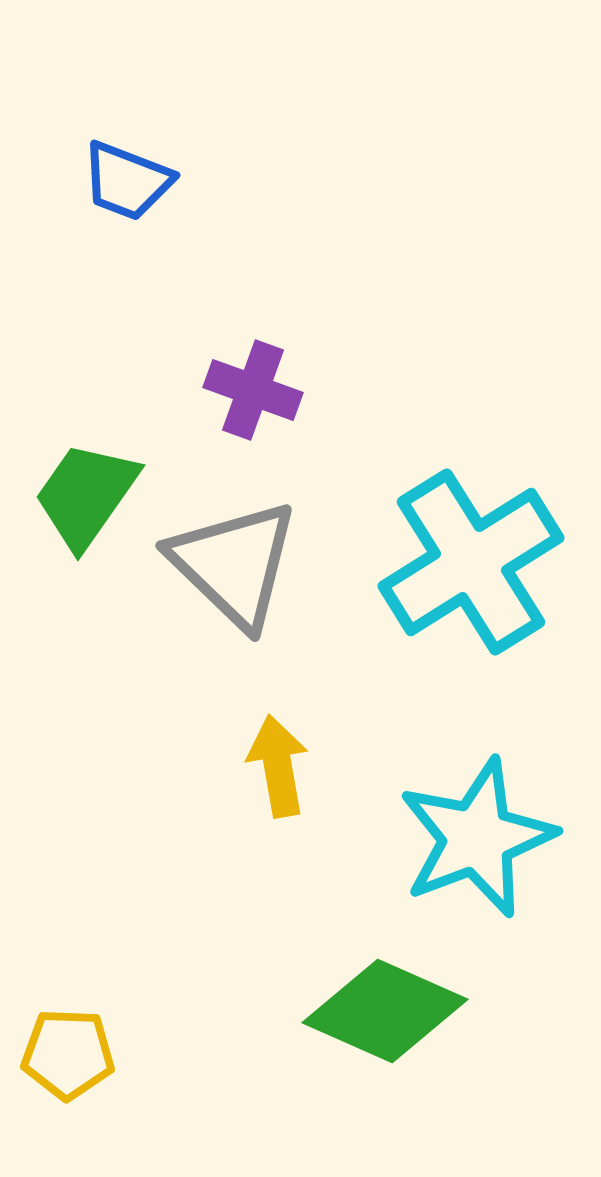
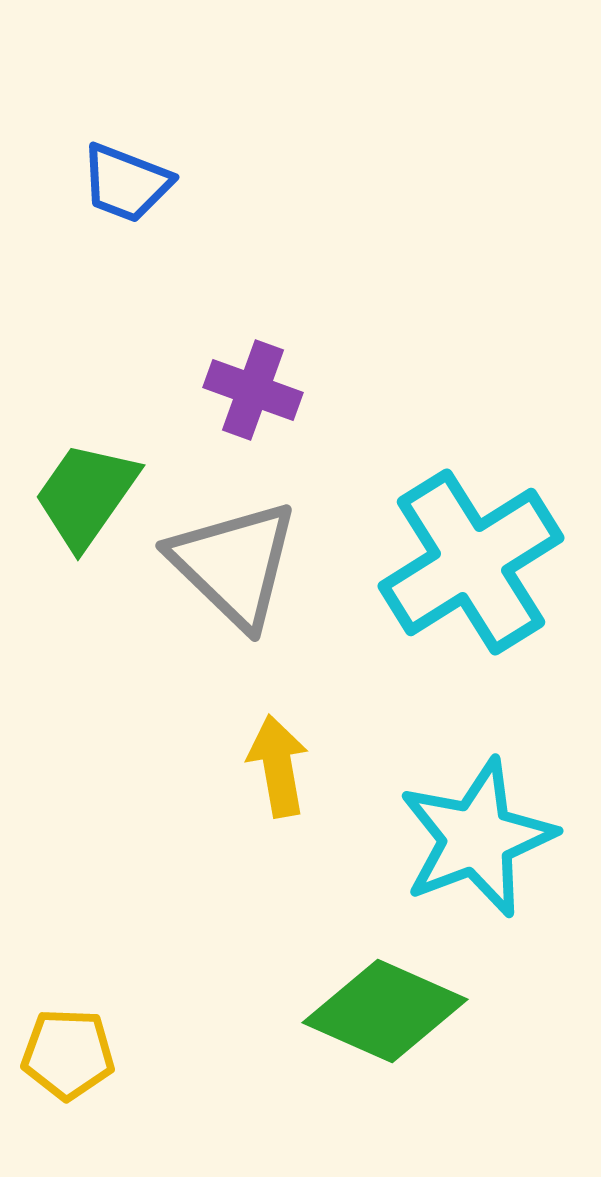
blue trapezoid: moved 1 px left, 2 px down
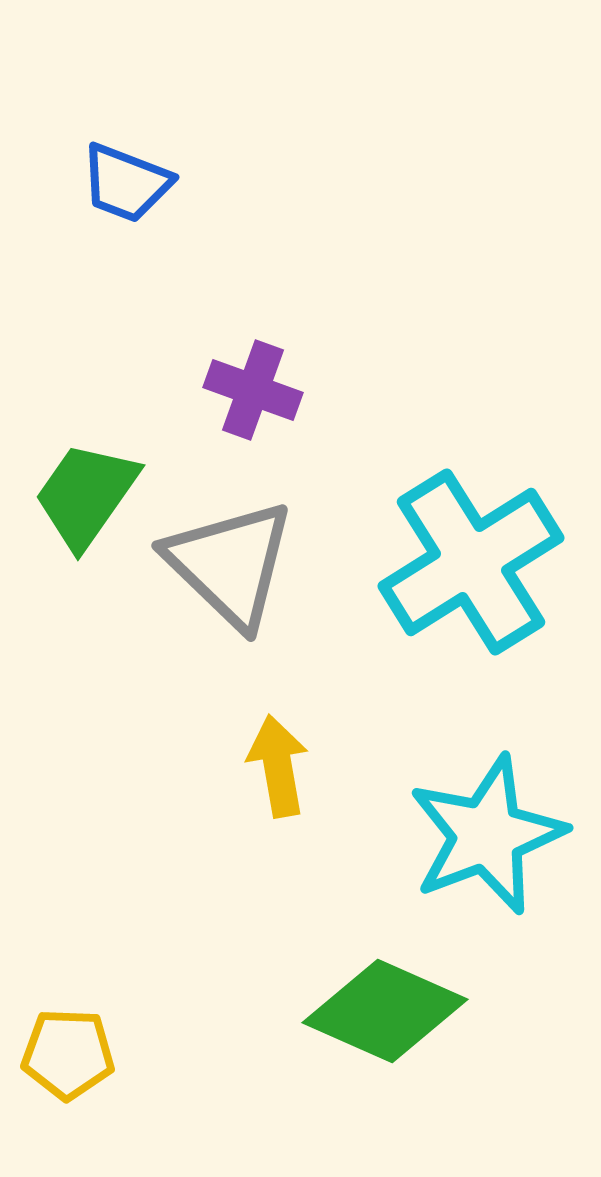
gray triangle: moved 4 px left
cyan star: moved 10 px right, 3 px up
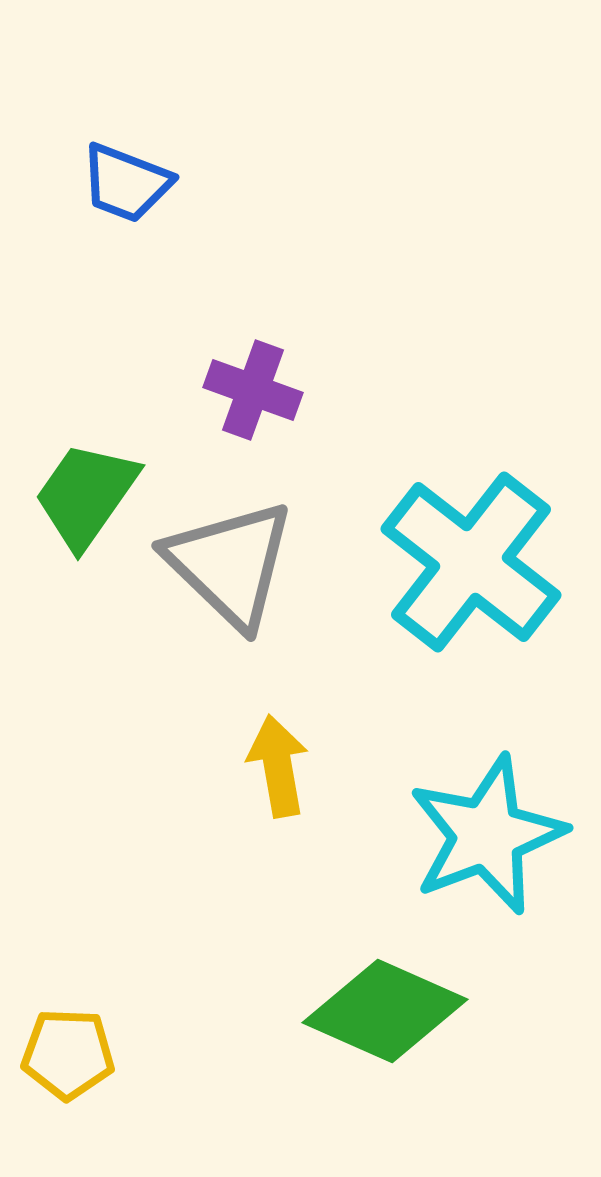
cyan cross: rotated 20 degrees counterclockwise
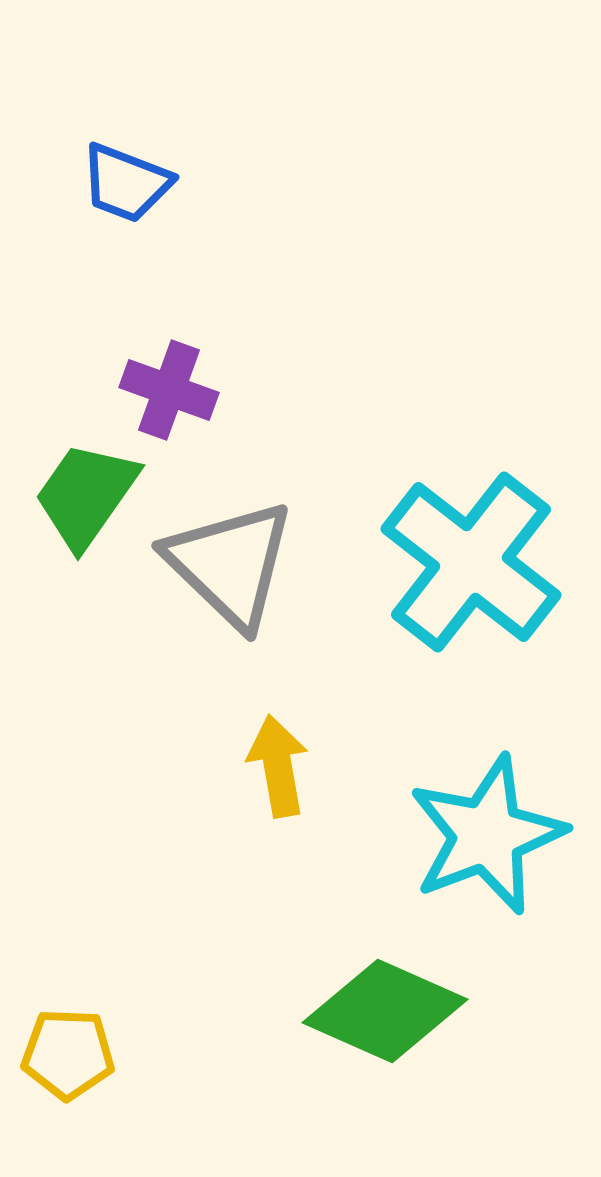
purple cross: moved 84 px left
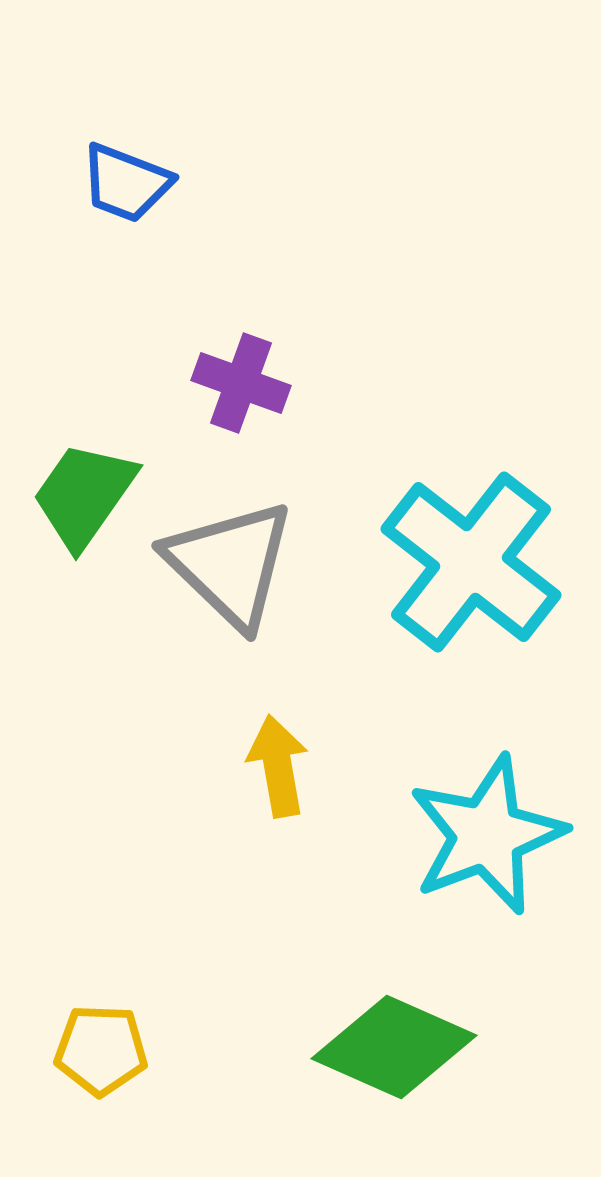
purple cross: moved 72 px right, 7 px up
green trapezoid: moved 2 px left
green diamond: moved 9 px right, 36 px down
yellow pentagon: moved 33 px right, 4 px up
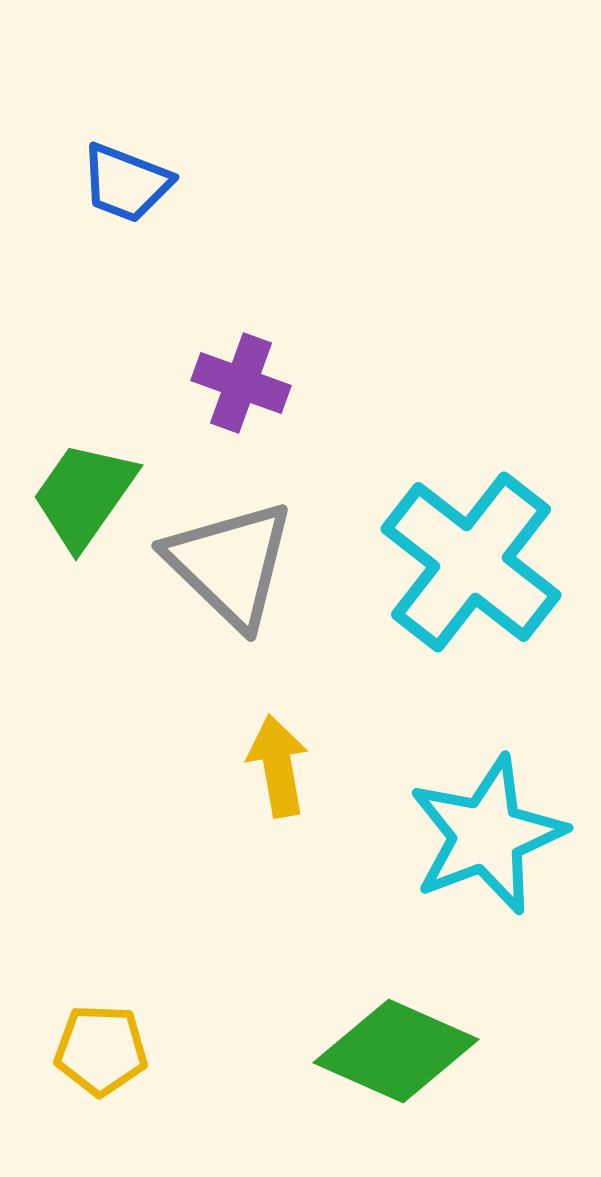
green diamond: moved 2 px right, 4 px down
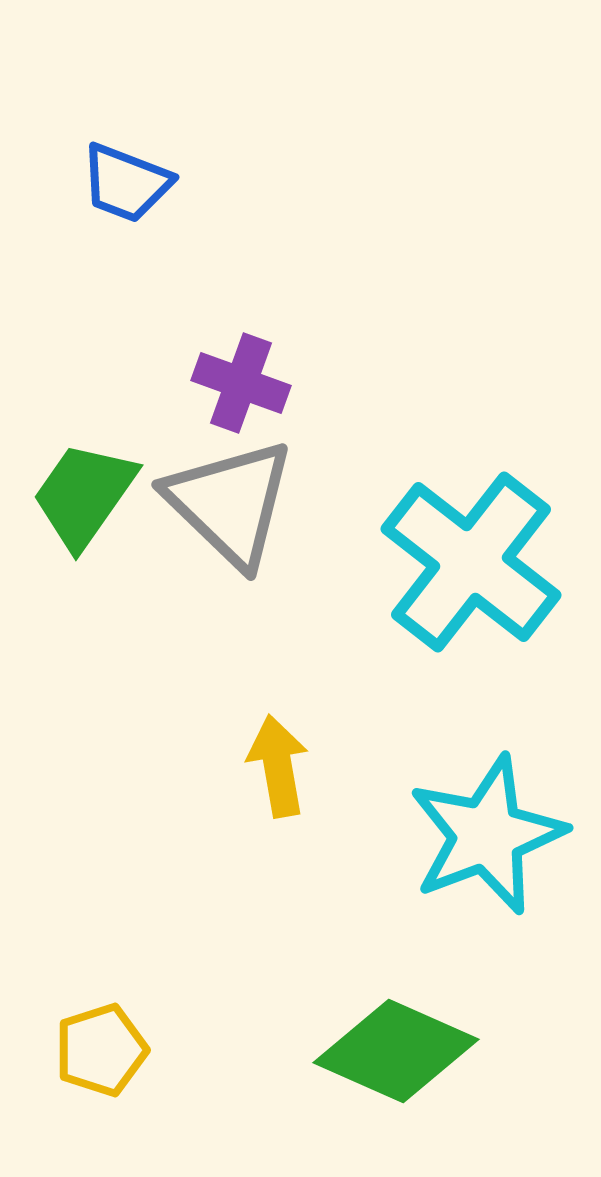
gray triangle: moved 61 px up
yellow pentagon: rotated 20 degrees counterclockwise
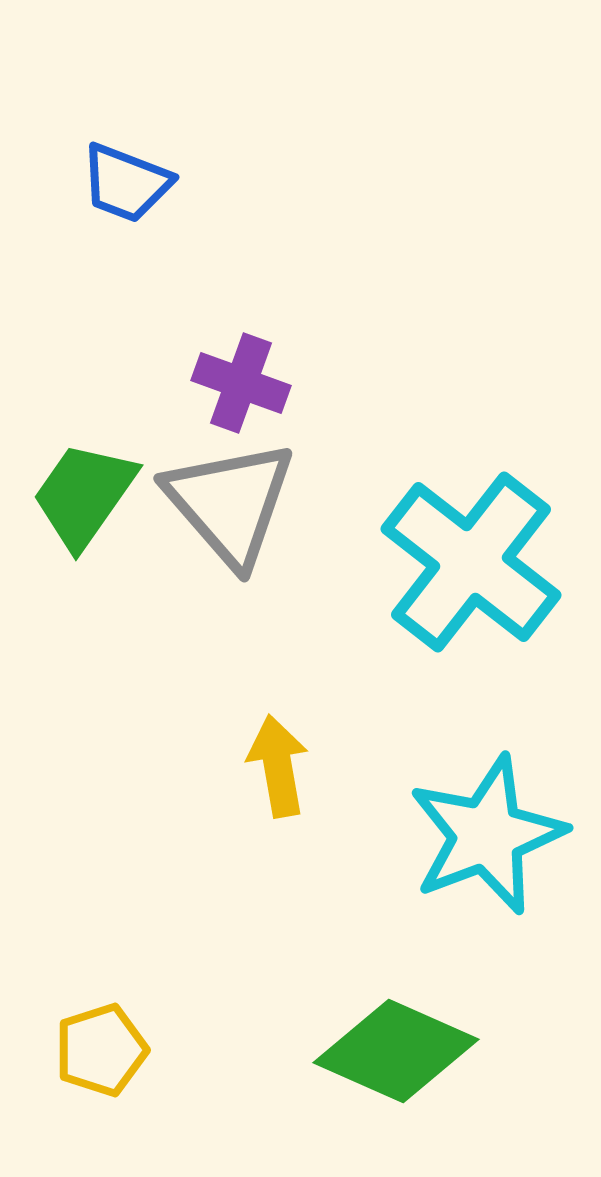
gray triangle: rotated 5 degrees clockwise
